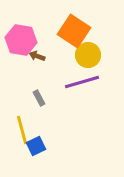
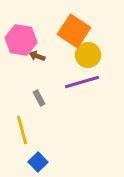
blue square: moved 2 px right, 16 px down; rotated 18 degrees counterclockwise
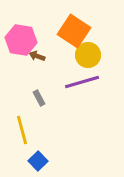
blue square: moved 1 px up
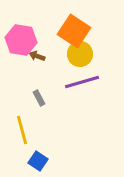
yellow circle: moved 8 px left, 1 px up
blue square: rotated 12 degrees counterclockwise
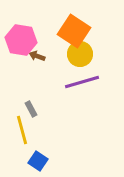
gray rectangle: moved 8 px left, 11 px down
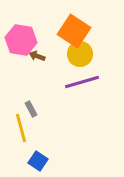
yellow line: moved 1 px left, 2 px up
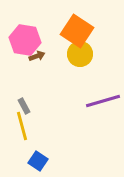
orange square: moved 3 px right
pink hexagon: moved 4 px right
brown arrow: rotated 140 degrees clockwise
purple line: moved 21 px right, 19 px down
gray rectangle: moved 7 px left, 3 px up
yellow line: moved 1 px right, 2 px up
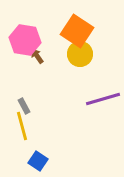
brown arrow: rotated 105 degrees counterclockwise
purple line: moved 2 px up
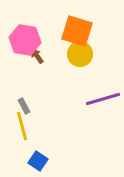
orange square: rotated 16 degrees counterclockwise
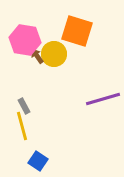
yellow circle: moved 26 px left
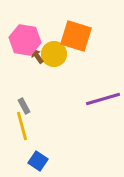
orange square: moved 1 px left, 5 px down
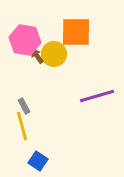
orange square: moved 4 px up; rotated 16 degrees counterclockwise
purple line: moved 6 px left, 3 px up
